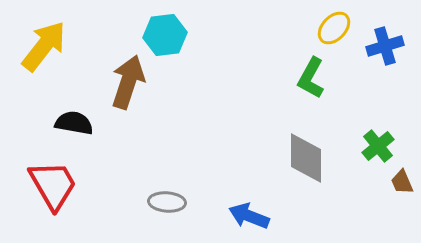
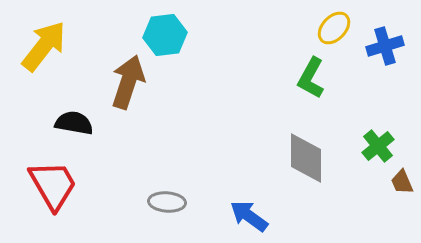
blue arrow: rotated 15 degrees clockwise
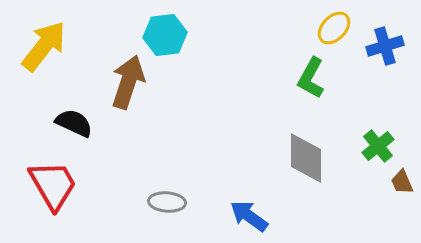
black semicircle: rotated 15 degrees clockwise
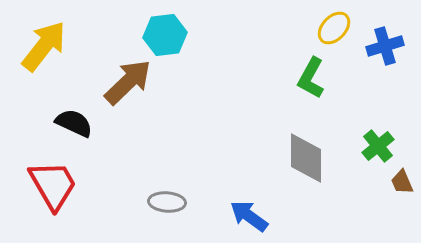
brown arrow: rotated 28 degrees clockwise
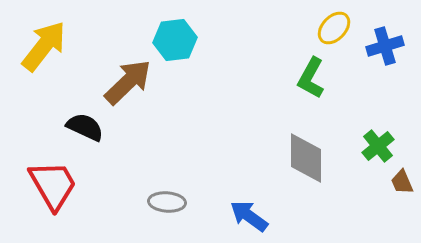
cyan hexagon: moved 10 px right, 5 px down
black semicircle: moved 11 px right, 4 px down
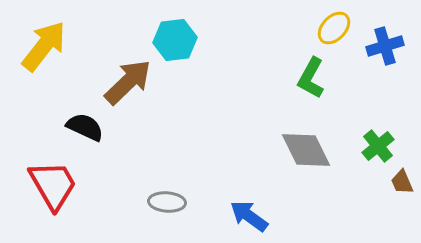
gray diamond: moved 8 px up; rotated 26 degrees counterclockwise
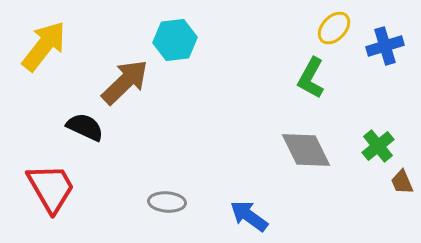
brown arrow: moved 3 px left
red trapezoid: moved 2 px left, 3 px down
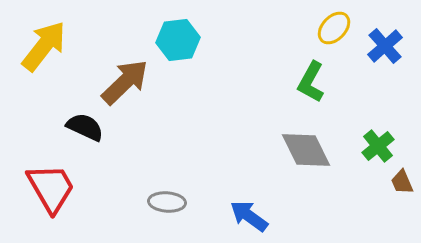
cyan hexagon: moved 3 px right
blue cross: rotated 24 degrees counterclockwise
green L-shape: moved 4 px down
